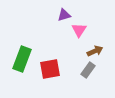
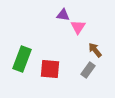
purple triangle: moved 1 px left; rotated 24 degrees clockwise
pink triangle: moved 1 px left, 3 px up
brown arrow: moved 1 px up; rotated 105 degrees counterclockwise
red square: rotated 15 degrees clockwise
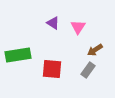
purple triangle: moved 10 px left, 8 px down; rotated 24 degrees clockwise
brown arrow: rotated 84 degrees counterclockwise
green rectangle: moved 4 px left, 4 px up; rotated 60 degrees clockwise
red square: moved 2 px right
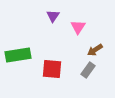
purple triangle: moved 7 px up; rotated 32 degrees clockwise
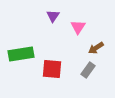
brown arrow: moved 1 px right, 2 px up
green rectangle: moved 3 px right, 1 px up
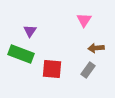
purple triangle: moved 23 px left, 15 px down
pink triangle: moved 6 px right, 7 px up
brown arrow: rotated 28 degrees clockwise
green rectangle: rotated 30 degrees clockwise
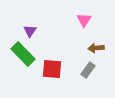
green rectangle: moved 2 px right; rotated 25 degrees clockwise
